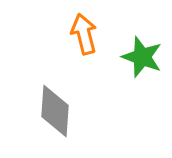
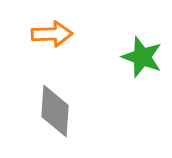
orange arrow: moved 32 px left; rotated 102 degrees clockwise
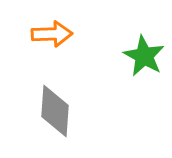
green star: moved 2 px right, 1 px up; rotated 9 degrees clockwise
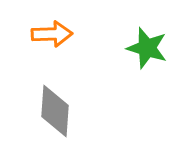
green star: moved 3 px right, 8 px up; rotated 12 degrees counterclockwise
